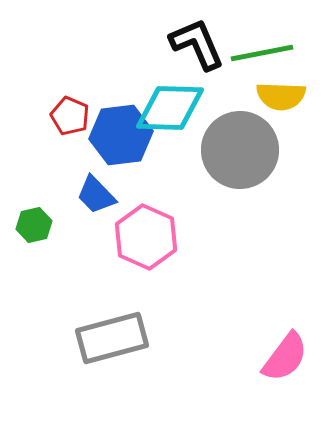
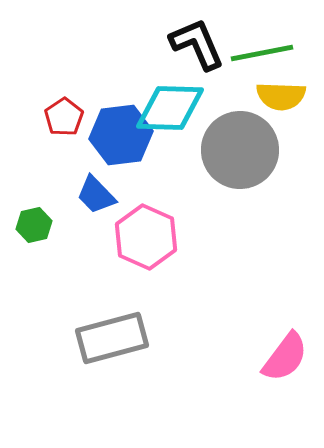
red pentagon: moved 6 px left, 1 px down; rotated 15 degrees clockwise
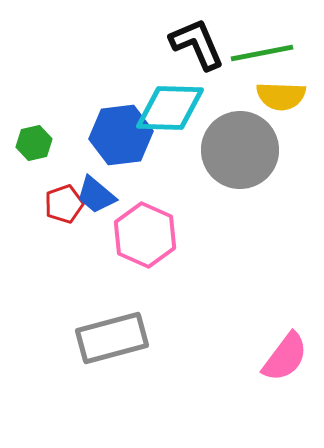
red pentagon: moved 87 px down; rotated 15 degrees clockwise
blue trapezoid: rotated 6 degrees counterclockwise
green hexagon: moved 82 px up
pink hexagon: moved 1 px left, 2 px up
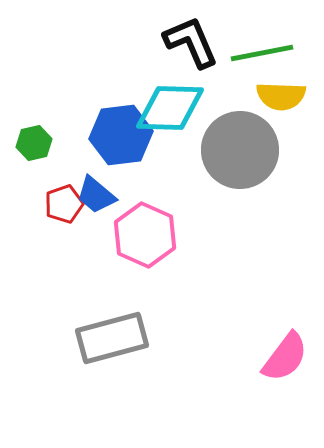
black L-shape: moved 6 px left, 2 px up
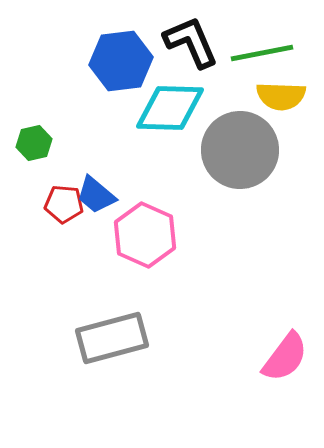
blue hexagon: moved 74 px up
red pentagon: rotated 24 degrees clockwise
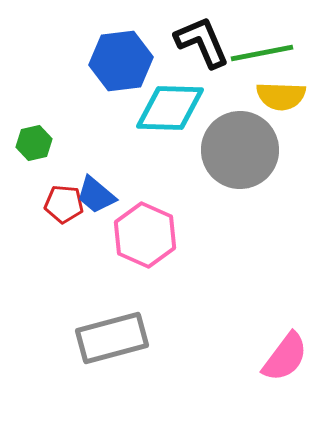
black L-shape: moved 11 px right
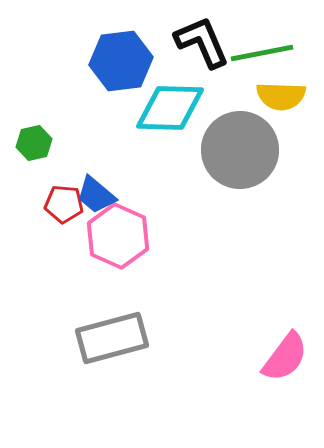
pink hexagon: moved 27 px left, 1 px down
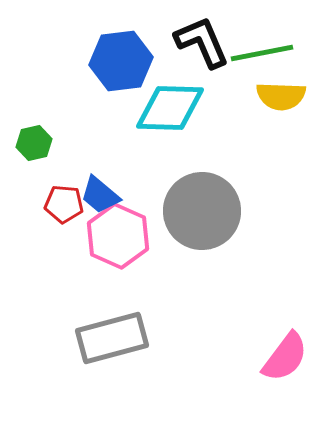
gray circle: moved 38 px left, 61 px down
blue trapezoid: moved 4 px right
